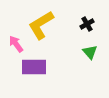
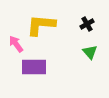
yellow L-shape: rotated 36 degrees clockwise
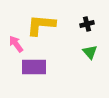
black cross: rotated 16 degrees clockwise
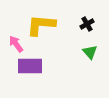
black cross: rotated 16 degrees counterclockwise
purple rectangle: moved 4 px left, 1 px up
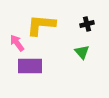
black cross: rotated 16 degrees clockwise
pink arrow: moved 1 px right, 1 px up
green triangle: moved 8 px left
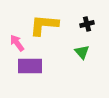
yellow L-shape: moved 3 px right
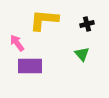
yellow L-shape: moved 5 px up
green triangle: moved 2 px down
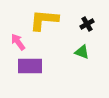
black cross: rotated 16 degrees counterclockwise
pink arrow: moved 1 px right, 1 px up
green triangle: moved 2 px up; rotated 28 degrees counterclockwise
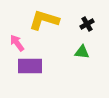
yellow L-shape: rotated 12 degrees clockwise
pink arrow: moved 1 px left, 1 px down
green triangle: rotated 14 degrees counterclockwise
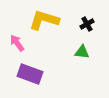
purple rectangle: moved 8 px down; rotated 20 degrees clockwise
